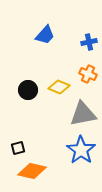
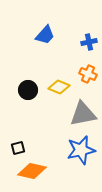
blue star: rotated 24 degrees clockwise
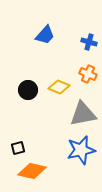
blue cross: rotated 28 degrees clockwise
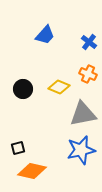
blue cross: rotated 21 degrees clockwise
black circle: moved 5 px left, 1 px up
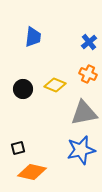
blue trapezoid: moved 12 px left, 2 px down; rotated 35 degrees counterclockwise
blue cross: rotated 14 degrees clockwise
yellow diamond: moved 4 px left, 2 px up
gray triangle: moved 1 px right, 1 px up
orange diamond: moved 1 px down
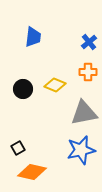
orange cross: moved 2 px up; rotated 24 degrees counterclockwise
black square: rotated 16 degrees counterclockwise
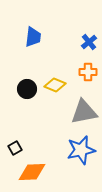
black circle: moved 4 px right
gray triangle: moved 1 px up
black square: moved 3 px left
orange diamond: rotated 16 degrees counterclockwise
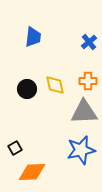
orange cross: moved 9 px down
yellow diamond: rotated 55 degrees clockwise
gray triangle: rotated 8 degrees clockwise
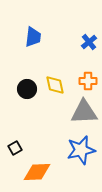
orange diamond: moved 5 px right
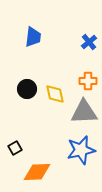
yellow diamond: moved 9 px down
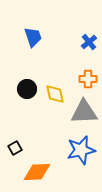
blue trapezoid: rotated 25 degrees counterclockwise
orange cross: moved 2 px up
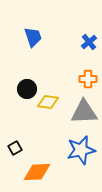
yellow diamond: moved 7 px left, 8 px down; rotated 70 degrees counterclockwise
